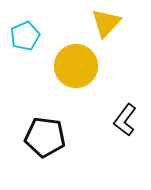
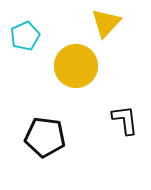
black L-shape: rotated 136 degrees clockwise
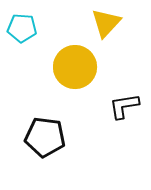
cyan pentagon: moved 3 px left, 8 px up; rotated 28 degrees clockwise
yellow circle: moved 1 px left, 1 px down
black L-shape: moved 1 px left, 14 px up; rotated 92 degrees counterclockwise
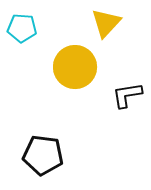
black L-shape: moved 3 px right, 11 px up
black pentagon: moved 2 px left, 18 px down
